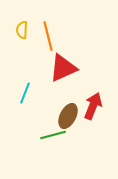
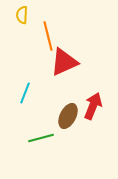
yellow semicircle: moved 15 px up
red triangle: moved 1 px right, 6 px up
green line: moved 12 px left, 3 px down
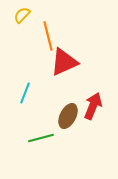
yellow semicircle: rotated 42 degrees clockwise
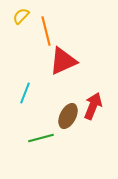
yellow semicircle: moved 1 px left, 1 px down
orange line: moved 2 px left, 5 px up
red triangle: moved 1 px left, 1 px up
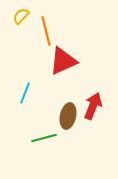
brown ellipse: rotated 15 degrees counterclockwise
green line: moved 3 px right
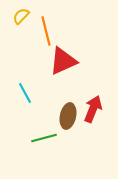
cyan line: rotated 50 degrees counterclockwise
red arrow: moved 3 px down
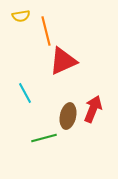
yellow semicircle: rotated 144 degrees counterclockwise
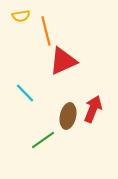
cyan line: rotated 15 degrees counterclockwise
green line: moved 1 px left, 2 px down; rotated 20 degrees counterclockwise
